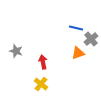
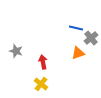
gray cross: moved 1 px up
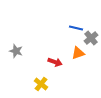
red arrow: moved 12 px right; rotated 120 degrees clockwise
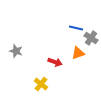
gray cross: rotated 16 degrees counterclockwise
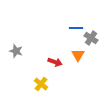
blue line: rotated 16 degrees counterclockwise
orange triangle: moved 2 px down; rotated 40 degrees counterclockwise
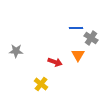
gray star: rotated 16 degrees counterclockwise
